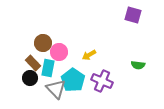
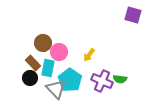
yellow arrow: rotated 24 degrees counterclockwise
green semicircle: moved 18 px left, 14 px down
cyan pentagon: moved 3 px left
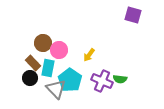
pink circle: moved 2 px up
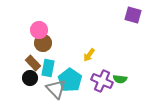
pink circle: moved 20 px left, 20 px up
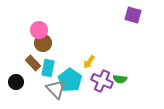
yellow arrow: moved 7 px down
black circle: moved 14 px left, 4 px down
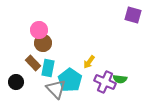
purple cross: moved 3 px right, 1 px down
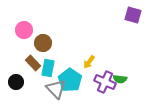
pink circle: moved 15 px left
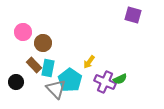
pink circle: moved 1 px left, 2 px down
brown rectangle: moved 1 px right, 2 px down
green semicircle: rotated 32 degrees counterclockwise
